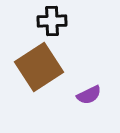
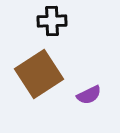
brown square: moved 7 px down
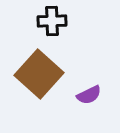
brown square: rotated 15 degrees counterclockwise
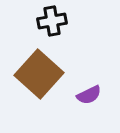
black cross: rotated 8 degrees counterclockwise
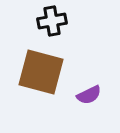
brown square: moved 2 px right, 2 px up; rotated 27 degrees counterclockwise
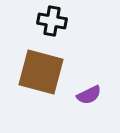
black cross: rotated 20 degrees clockwise
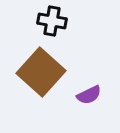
brown square: rotated 27 degrees clockwise
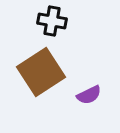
brown square: rotated 15 degrees clockwise
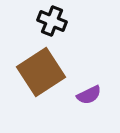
black cross: rotated 12 degrees clockwise
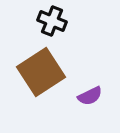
purple semicircle: moved 1 px right, 1 px down
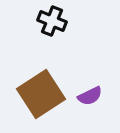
brown square: moved 22 px down
